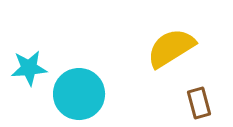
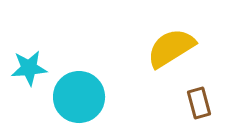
cyan circle: moved 3 px down
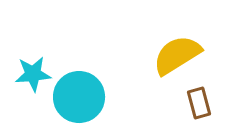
yellow semicircle: moved 6 px right, 7 px down
cyan star: moved 4 px right, 6 px down
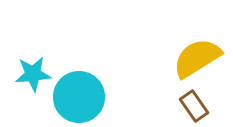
yellow semicircle: moved 20 px right, 3 px down
brown rectangle: moved 5 px left, 3 px down; rotated 20 degrees counterclockwise
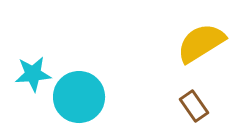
yellow semicircle: moved 4 px right, 15 px up
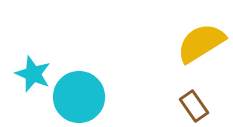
cyan star: rotated 27 degrees clockwise
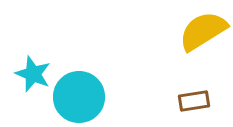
yellow semicircle: moved 2 px right, 12 px up
brown rectangle: moved 5 px up; rotated 64 degrees counterclockwise
